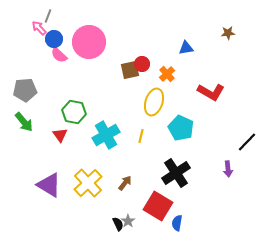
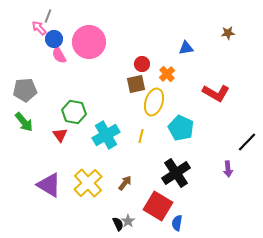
pink semicircle: rotated 18 degrees clockwise
brown square: moved 6 px right, 14 px down
red L-shape: moved 5 px right, 1 px down
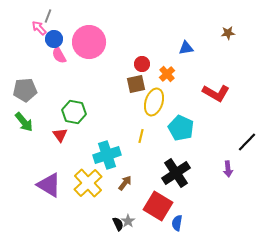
cyan cross: moved 1 px right, 20 px down; rotated 12 degrees clockwise
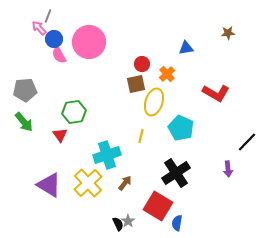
green hexagon: rotated 20 degrees counterclockwise
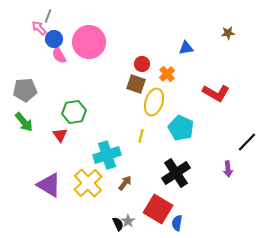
brown square: rotated 30 degrees clockwise
red square: moved 3 px down
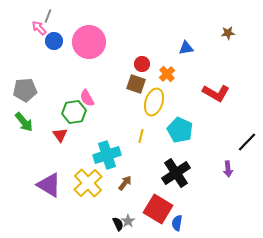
blue circle: moved 2 px down
pink semicircle: moved 28 px right, 43 px down
cyan pentagon: moved 1 px left, 2 px down
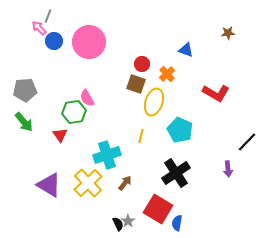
blue triangle: moved 2 px down; rotated 28 degrees clockwise
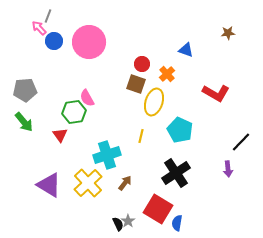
black line: moved 6 px left
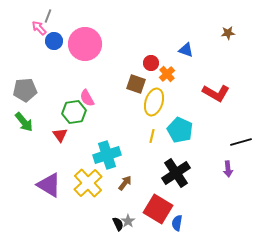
pink circle: moved 4 px left, 2 px down
red circle: moved 9 px right, 1 px up
yellow line: moved 11 px right
black line: rotated 30 degrees clockwise
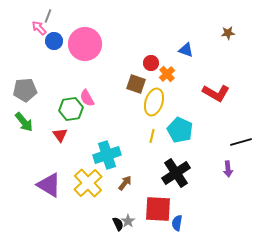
green hexagon: moved 3 px left, 3 px up
red square: rotated 28 degrees counterclockwise
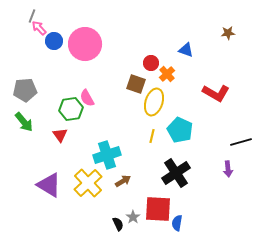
gray line: moved 16 px left
brown arrow: moved 2 px left, 2 px up; rotated 21 degrees clockwise
gray star: moved 5 px right, 4 px up
